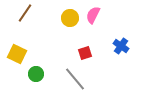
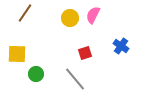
yellow square: rotated 24 degrees counterclockwise
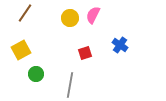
blue cross: moved 1 px left, 1 px up
yellow square: moved 4 px right, 4 px up; rotated 30 degrees counterclockwise
gray line: moved 5 px left, 6 px down; rotated 50 degrees clockwise
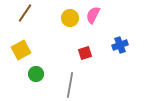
blue cross: rotated 35 degrees clockwise
